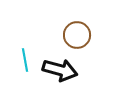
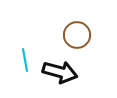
black arrow: moved 2 px down
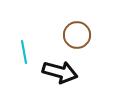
cyan line: moved 1 px left, 8 px up
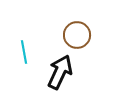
black arrow: rotated 80 degrees counterclockwise
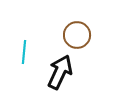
cyan line: rotated 15 degrees clockwise
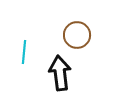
black arrow: moved 1 px down; rotated 32 degrees counterclockwise
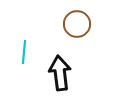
brown circle: moved 11 px up
